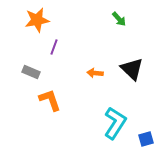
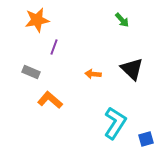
green arrow: moved 3 px right, 1 px down
orange arrow: moved 2 px left, 1 px down
orange L-shape: rotated 30 degrees counterclockwise
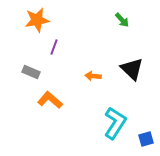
orange arrow: moved 2 px down
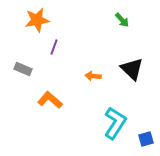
gray rectangle: moved 8 px left, 3 px up
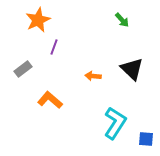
orange star: moved 1 px right; rotated 15 degrees counterclockwise
gray rectangle: rotated 60 degrees counterclockwise
blue square: rotated 21 degrees clockwise
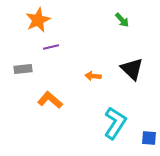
purple line: moved 3 px left; rotated 56 degrees clockwise
gray rectangle: rotated 30 degrees clockwise
blue square: moved 3 px right, 1 px up
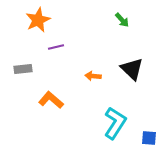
purple line: moved 5 px right
orange L-shape: moved 1 px right
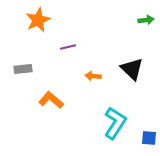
green arrow: moved 24 px right; rotated 56 degrees counterclockwise
purple line: moved 12 px right
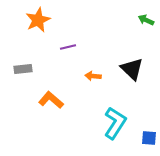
green arrow: rotated 147 degrees counterclockwise
